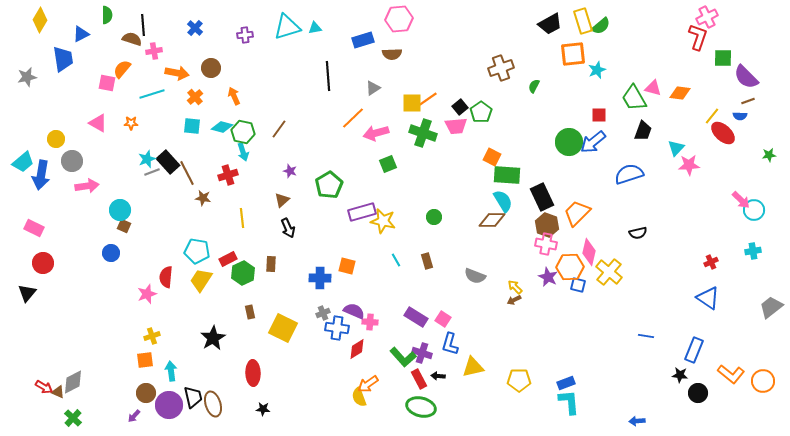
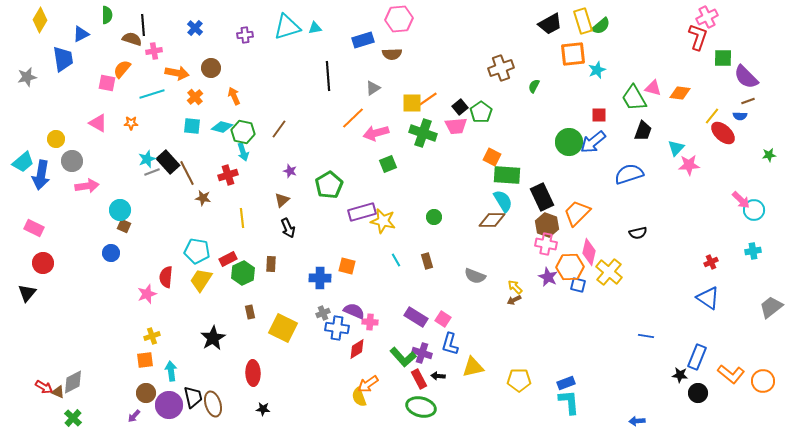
blue rectangle at (694, 350): moved 3 px right, 7 px down
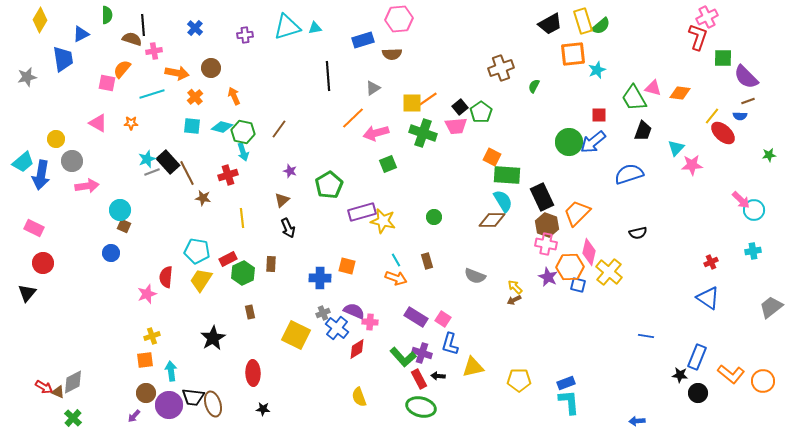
pink star at (689, 165): moved 3 px right
yellow square at (283, 328): moved 13 px right, 7 px down
blue cross at (337, 328): rotated 30 degrees clockwise
orange arrow at (368, 384): moved 28 px right, 106 px up; rotated 125 degrees counterclockwise
black trapezoid at (193, 397): rotated 110 degrees clockwise
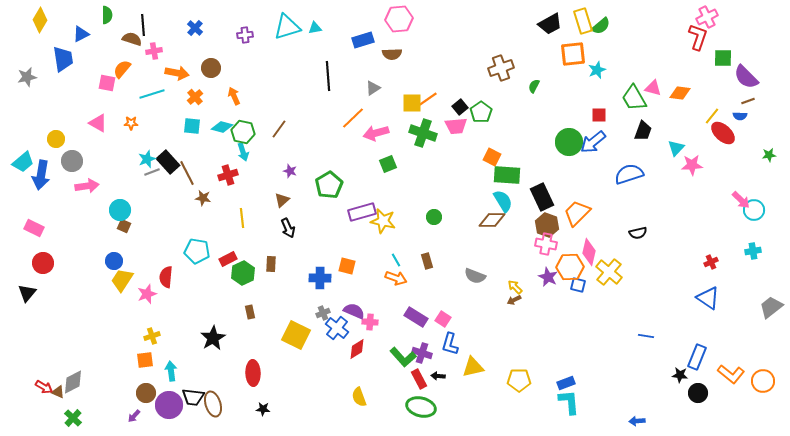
blue circle at (111, 253): moved 3 px right, 8 px down
yellow trapezoid at (201, 280): moved 79 px left
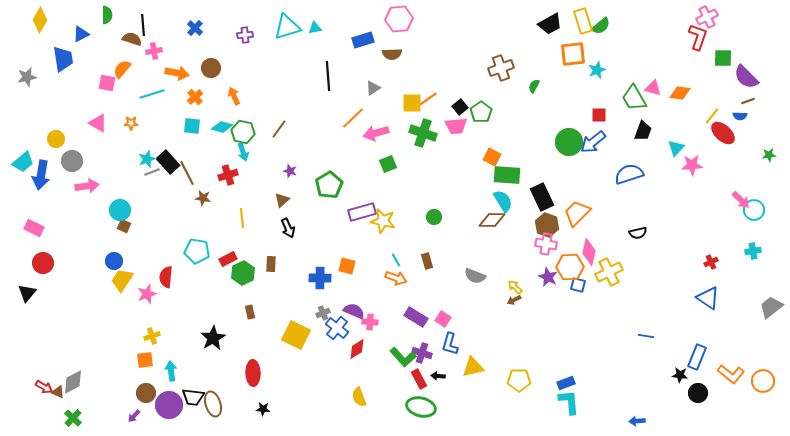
yellow cross at (609, 272): rotated 24 degrees clockwise
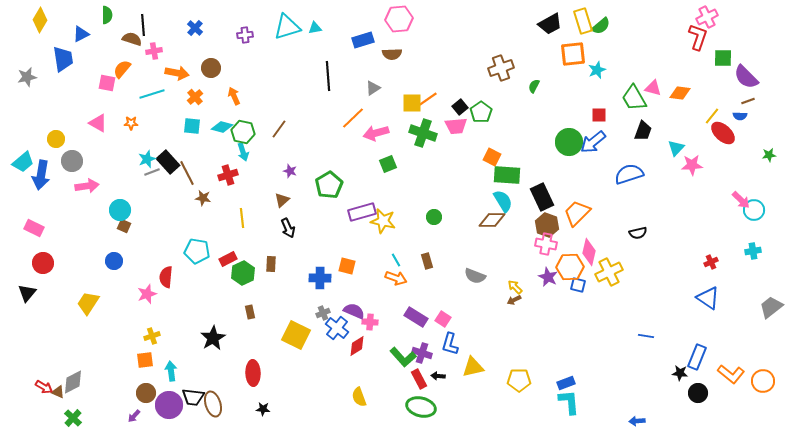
yellow trapezoid at (122, 280): moved 34 px left, 23 px down
red diamond at (357, 349): moved 3 px up
black star at (680, 375): moved 2 px up
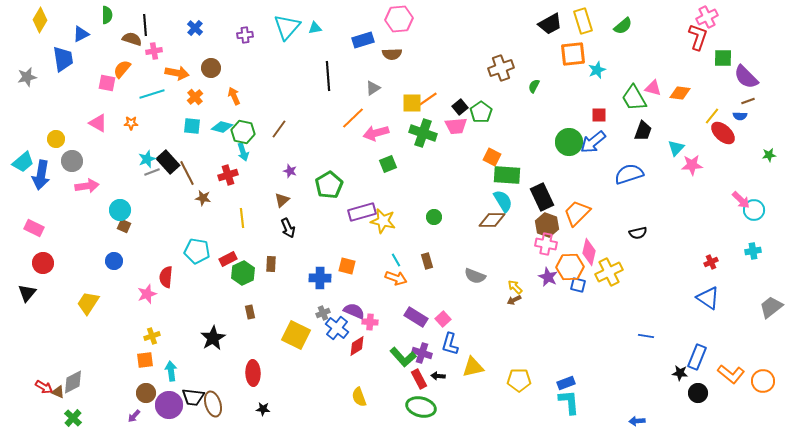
black line at (143, 25): moved 2 px right
green semicircle at (601, 26): moved 22 px right
cyan triangle at (287, 27): rotated 32 degrees counterclockwise
pink square at (443, 319): rotated 14 degrees clockwise
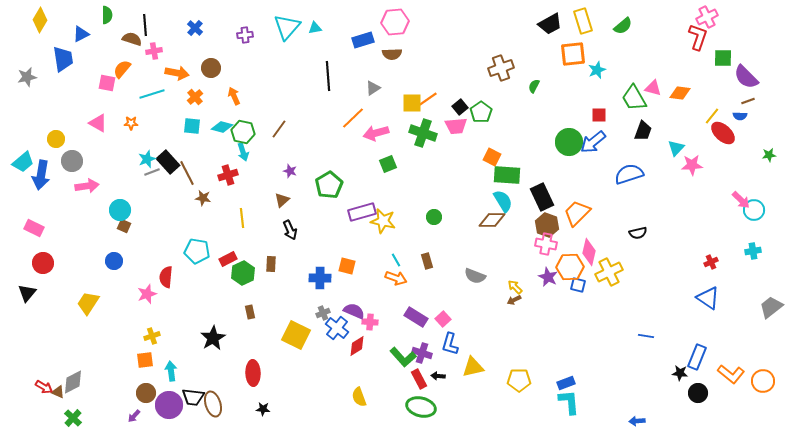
pink hexagon at (399, 19): moved 4 px left, 3 px down
black arrow at (288, 228): moved 2 px right, 2 px down
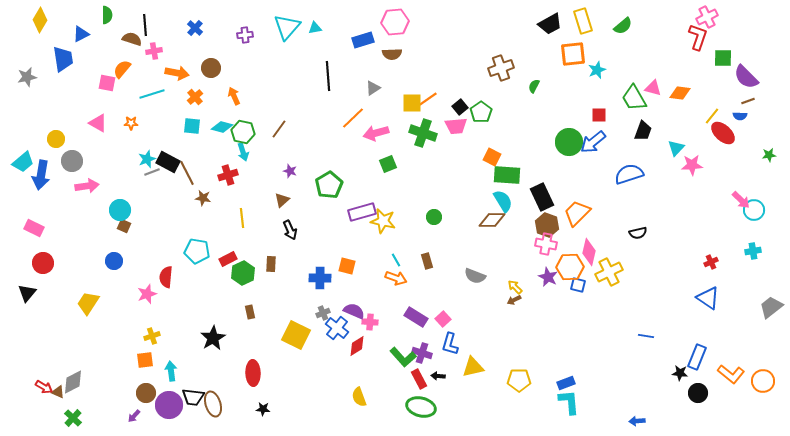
black rectangle at (168, 162): rotated 20 degrees counterclockwise
